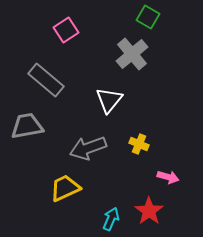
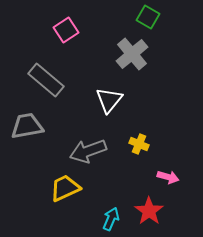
gray arrow: moved 3 px down
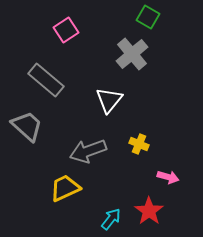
gray trapezoid: rotated 52 degrees clockwise
cyan arrow: rotated 15 degrees clockwise
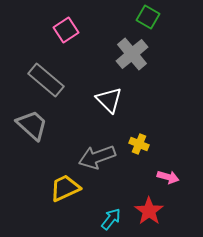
white triangle: rotated 24 degrees counterclockwise
gray trapezoid: moved 5 px right, 1 px up
gray arrow: moved 9 px right, 6 px down
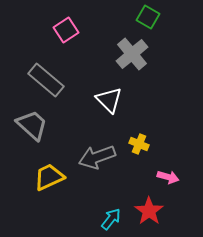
yellow trapezoid: moved 16 px left, 11 px up
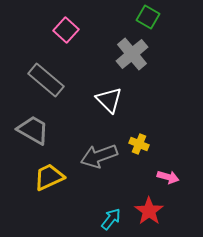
pink square: rotated 15 degrees counterclockwise
gray trapezoid: moved 1 px right, 5 px down; rotated 12 degrees counterclockwise
gray arrow: moved 2 px right, 1 px up
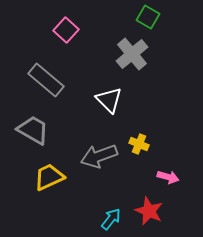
red star: rotated 12 degrees counterclockwise
